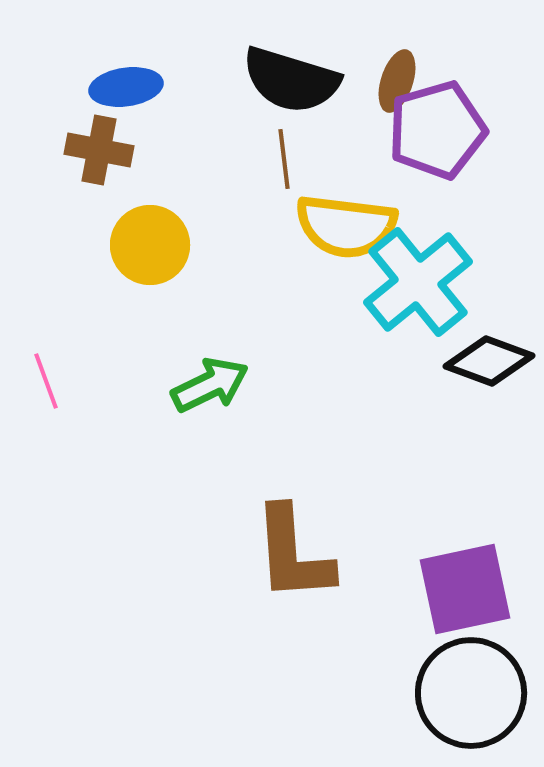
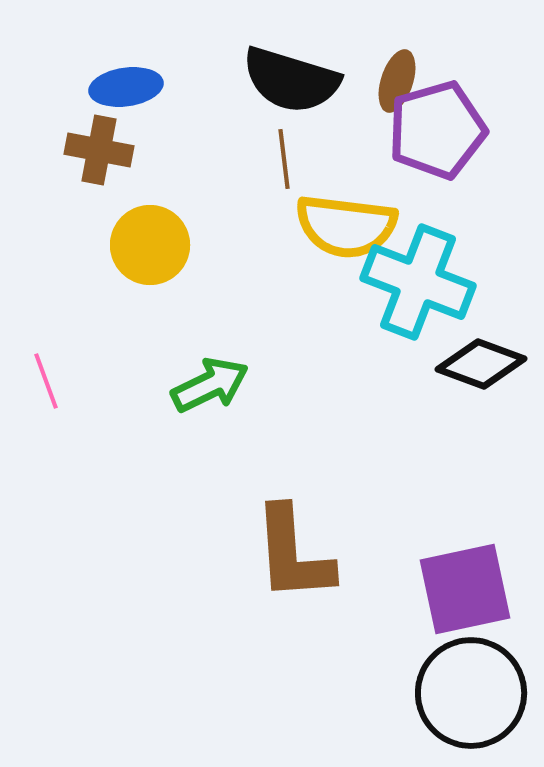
cyan cross: rotated 30 degrees counterclockwise
black diamond: moved 8 px left, 3 px down
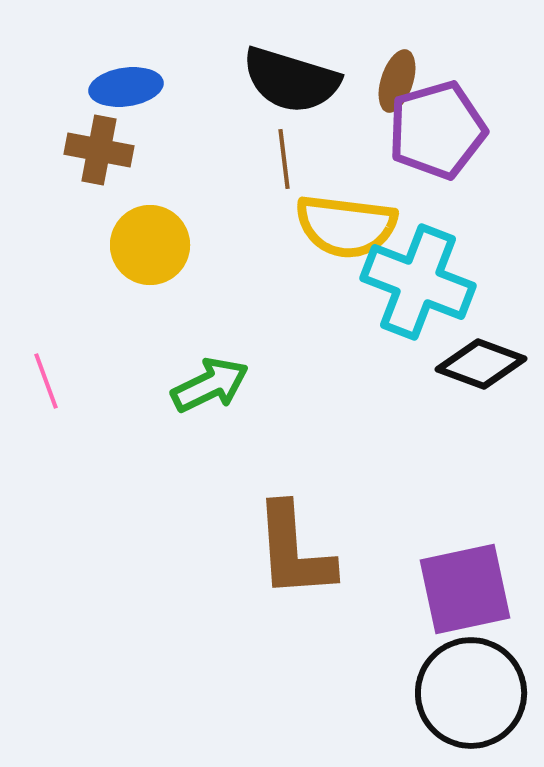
brown L-shape: moved 1 px right, 3 px up
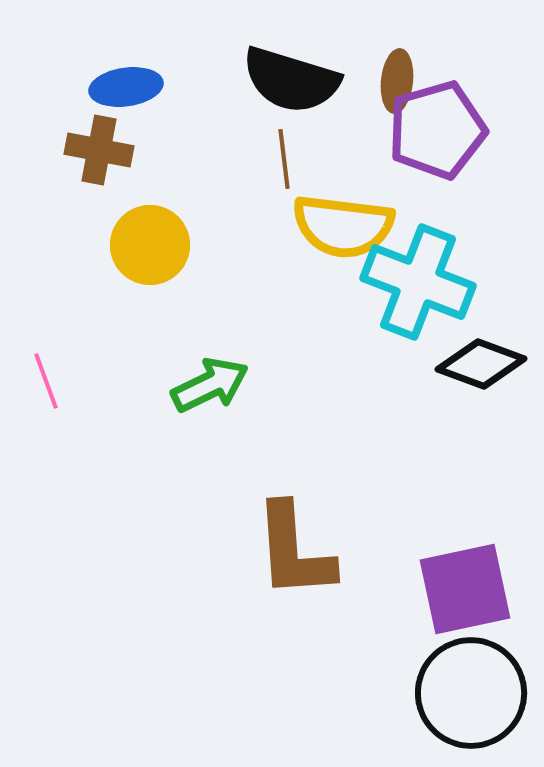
brown ellipse: rotated 12 degrees counterclockwise
yellow semicircle: moved 3 px left
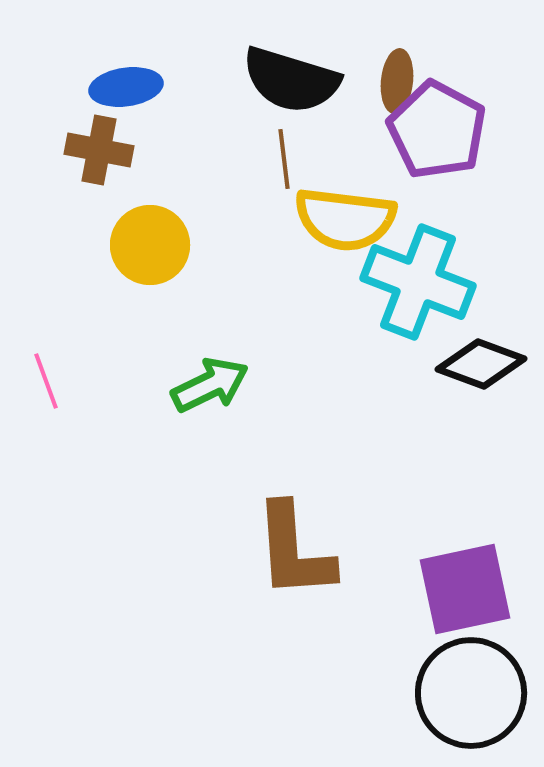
purple pentagon: rotated 28 degrees counterclockwise
yellow semicircle: moved 2 px right, 7 px up
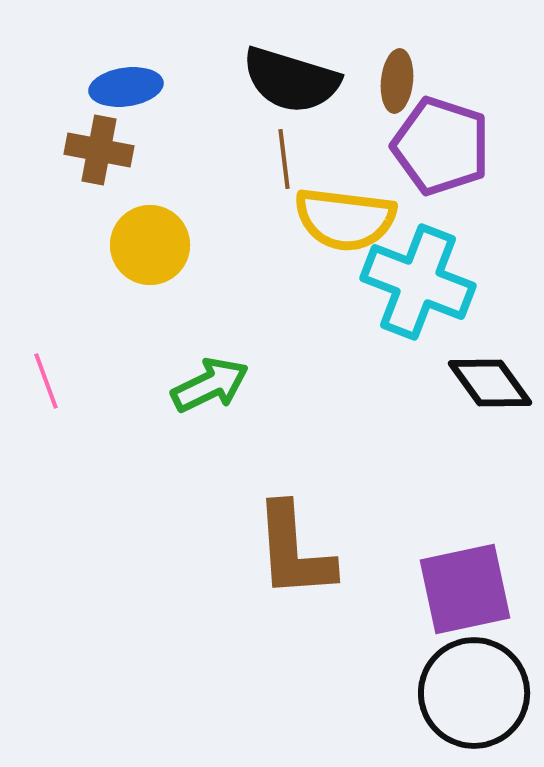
purple pentagon: moved 4 px right, 16 px down; rotated 10 degrees counterclockwise
black diamond: moved 9 px right, 19 px down; rotated 34 degrees clockwise
black circle: moved 3 px right
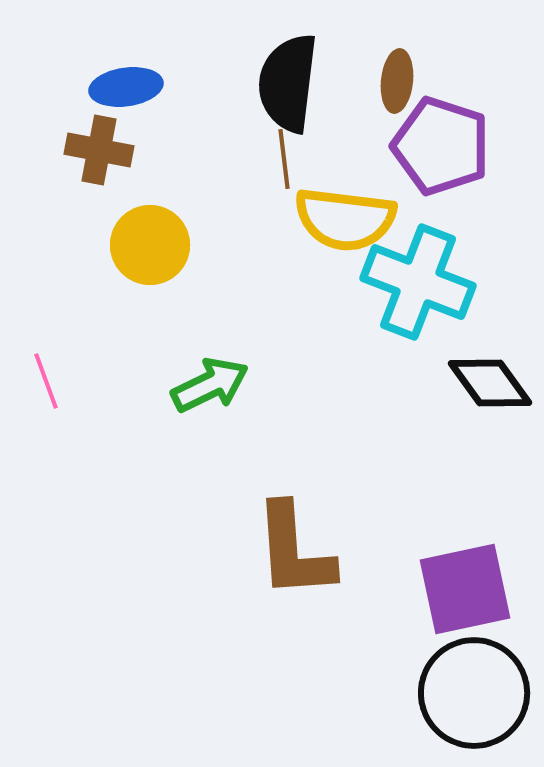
black semicircle: moved 3 px left, 3 px down; rotated 80 degrees clockwise
